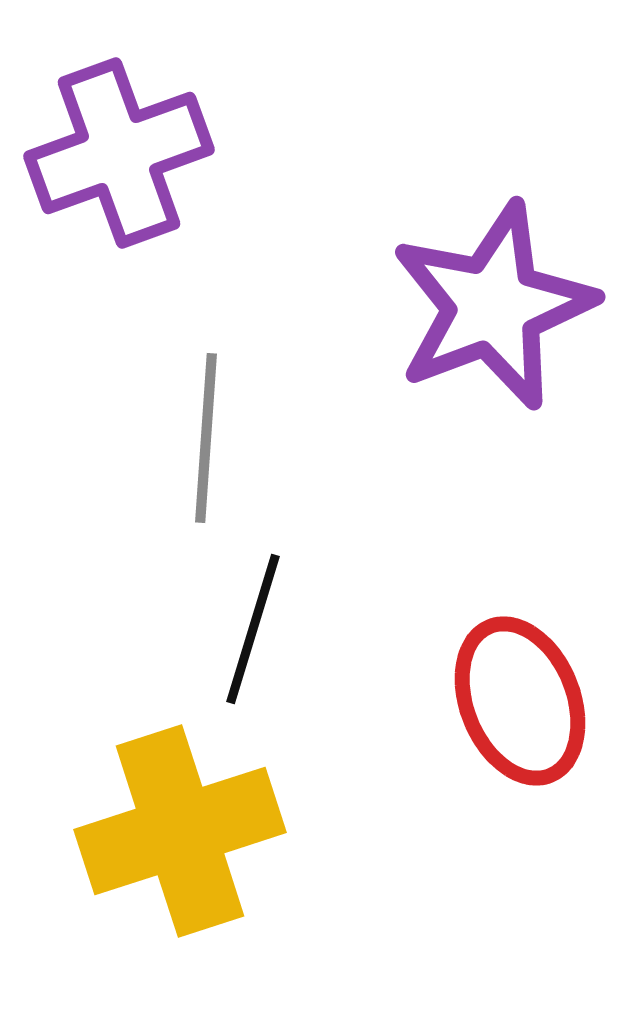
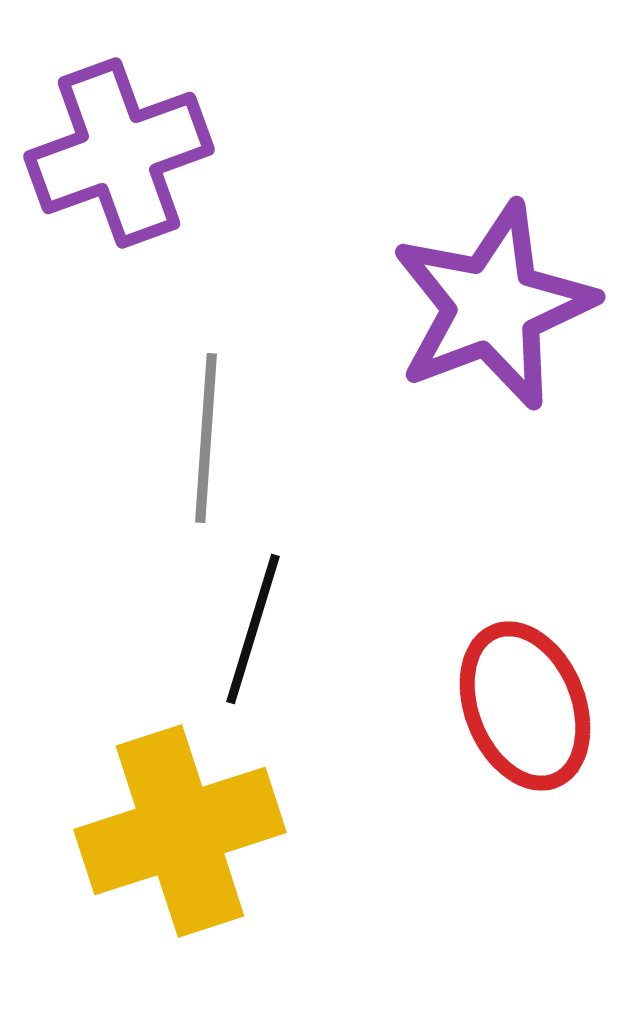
red ellipse: moved 5 px right, 5 px down
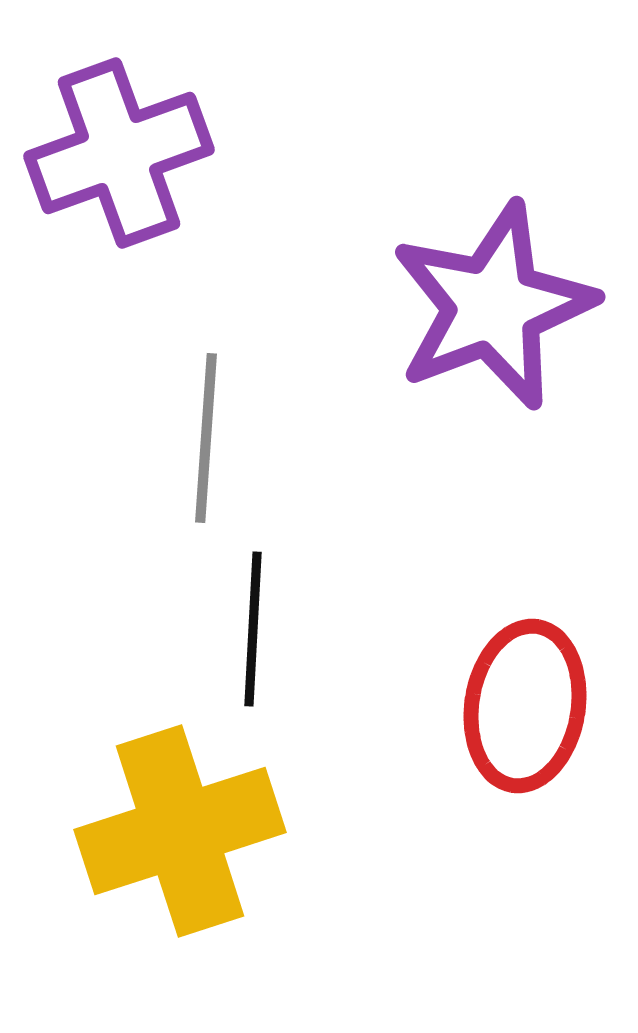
black line: rotated 14 degrees counterclockwise
red ellipse: rotated 31 degrees clockwise
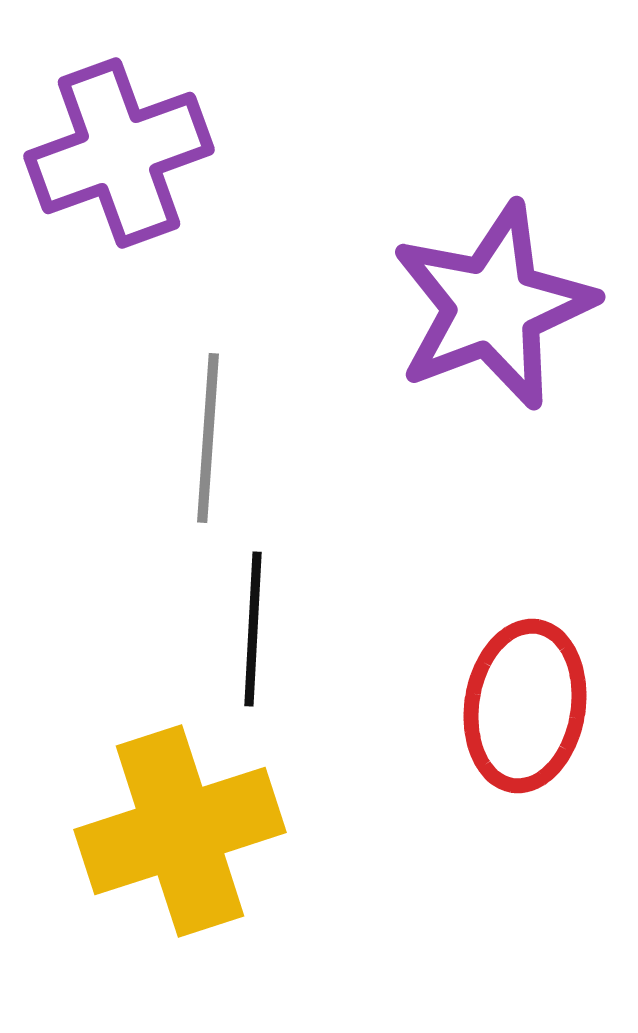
gray line: moved 2 px right
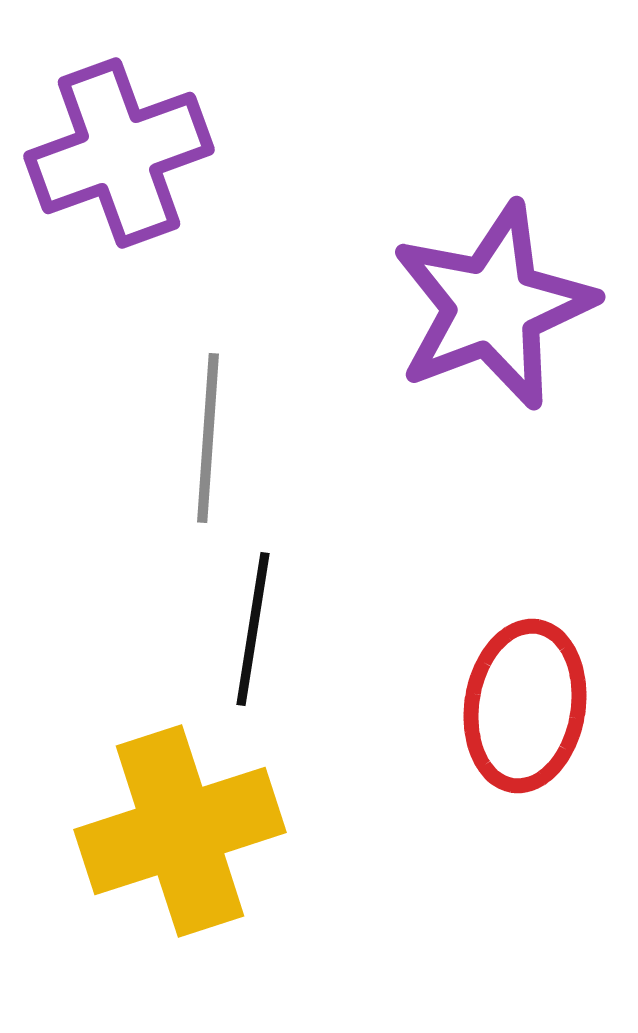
black line: rotated 6 degrees clockwise
